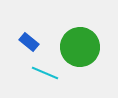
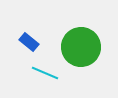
green circle: moved 1 px right
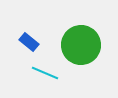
green circle: moved 2 px up
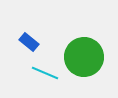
green circle: moved 3 px right, 12 px down
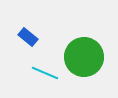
blue rectangle: moved 1 px left, 5 px up
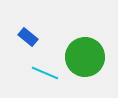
green circle: moved 1 px right
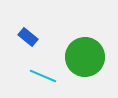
cyan line: moved 2 px left, 3 px down
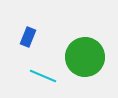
blue rectangle: rotated 72 degrees clockwise
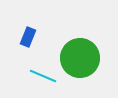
green circle: moved 5 px left, 1 px down
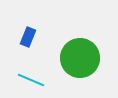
cyan line: moved 12 px left, 4 px down
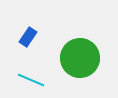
blue rectangle: rotated 12 degrees clockwise
